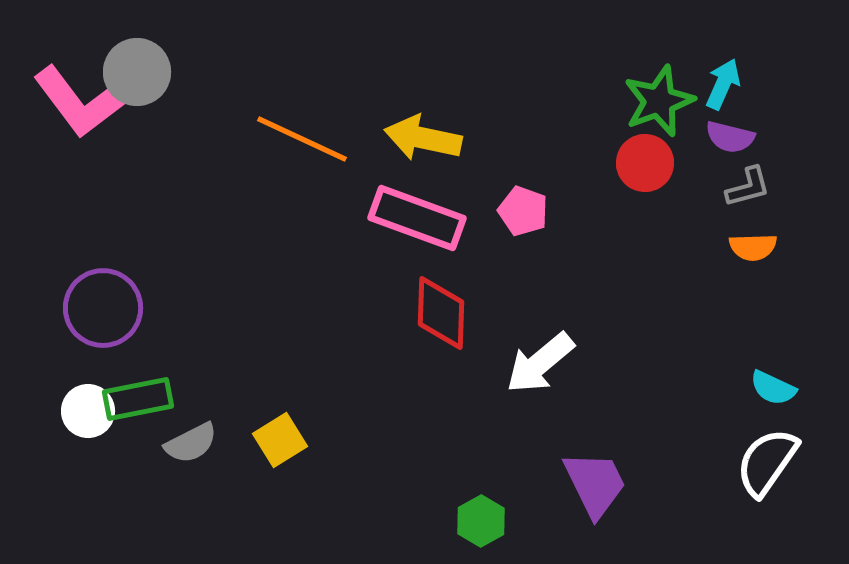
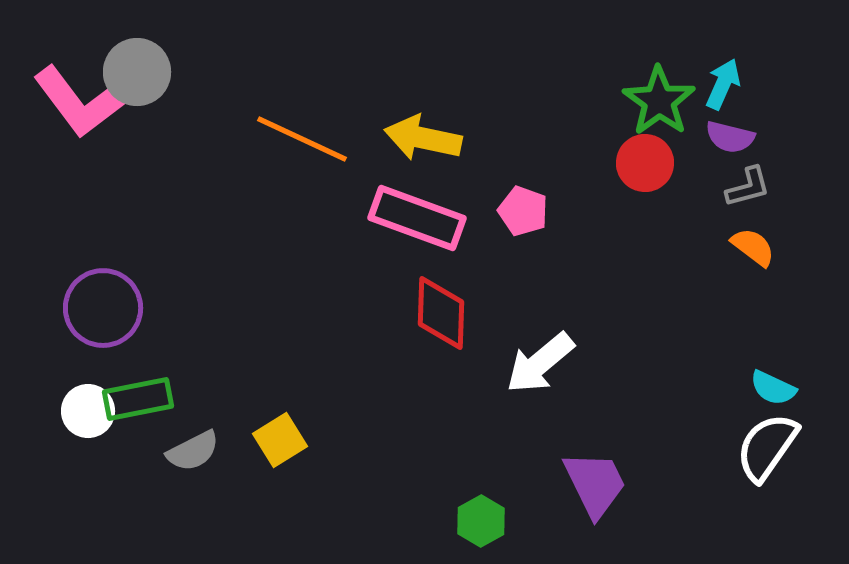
green star: rotated 16 degrees counterclockwise
orange semicircle: rotated 141 degrees counterclockwise
gray semicircle: moved 2 px right, 8 px down
white semicircle: moved 15 px up
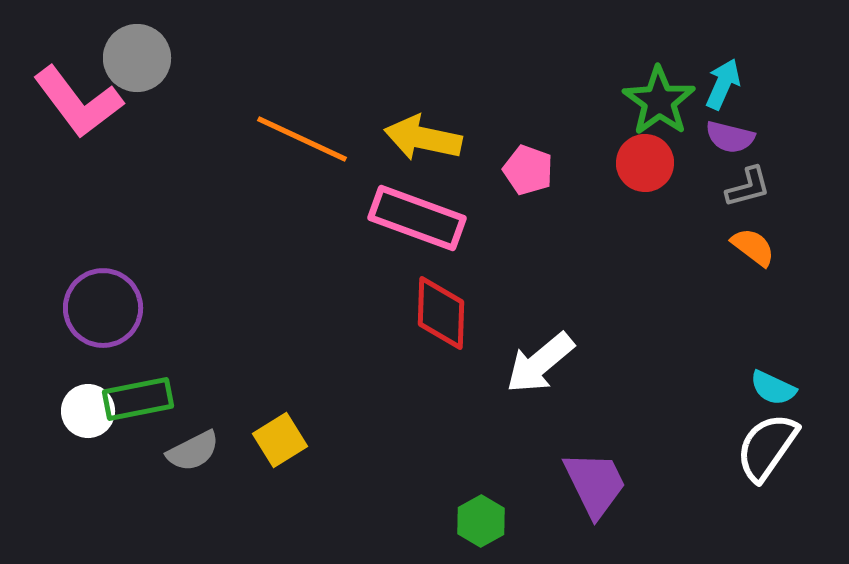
gray circle: moved 14 px up
pink pentagon: moved 5 px right, 41 px up
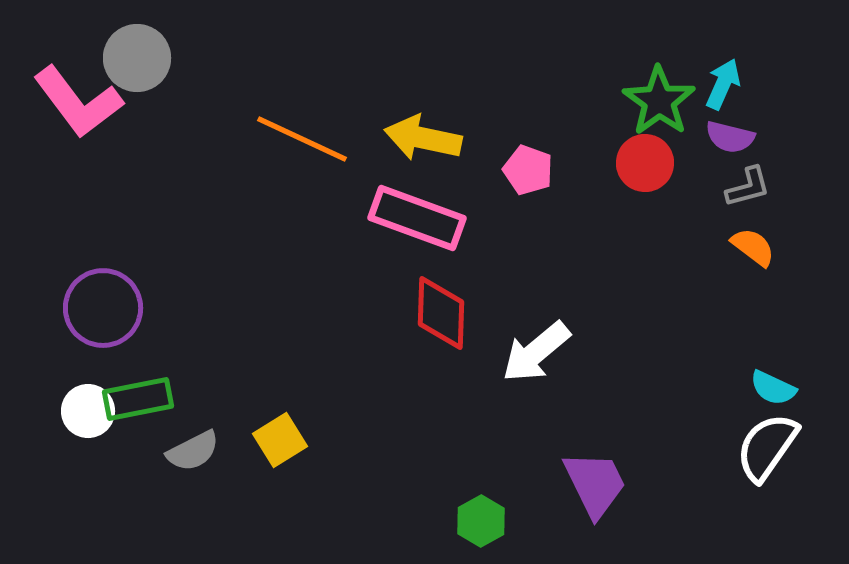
white arrow: moved 4 px left, 11 px up
